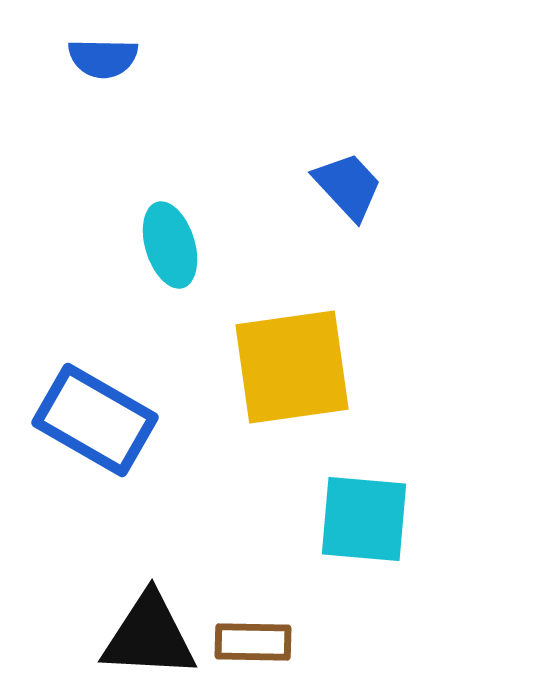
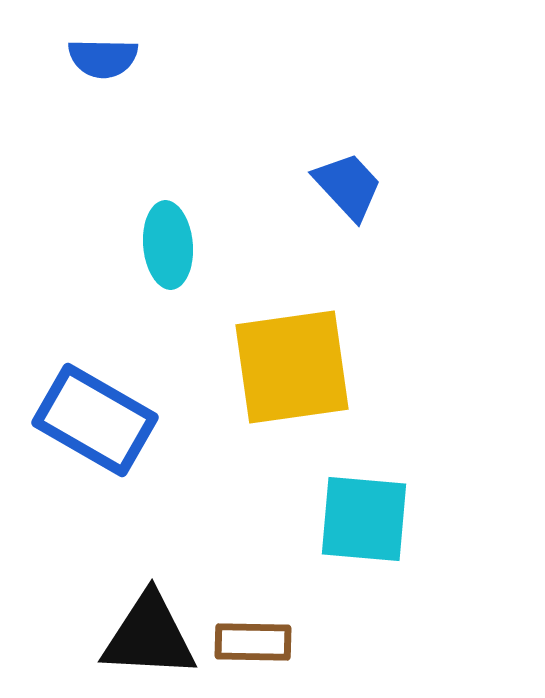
cyan ellipse: moved 2 px left; rotated 12 degrees clockwise
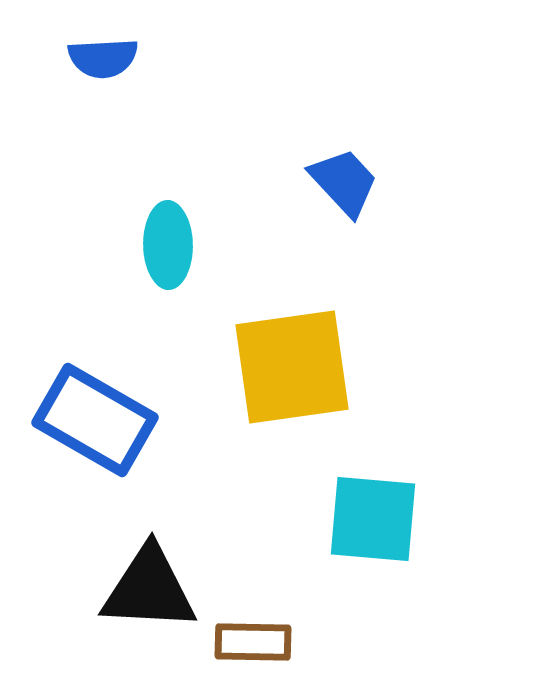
blue semicircle: rotated 4 degrees counterclockwise
blue trapezoid: moved 4 px left, 4 px up
cyan ellipse: rotated 4 degrees clockwise
cyan square: moved 9 px right
black triangle: moved 47 px up
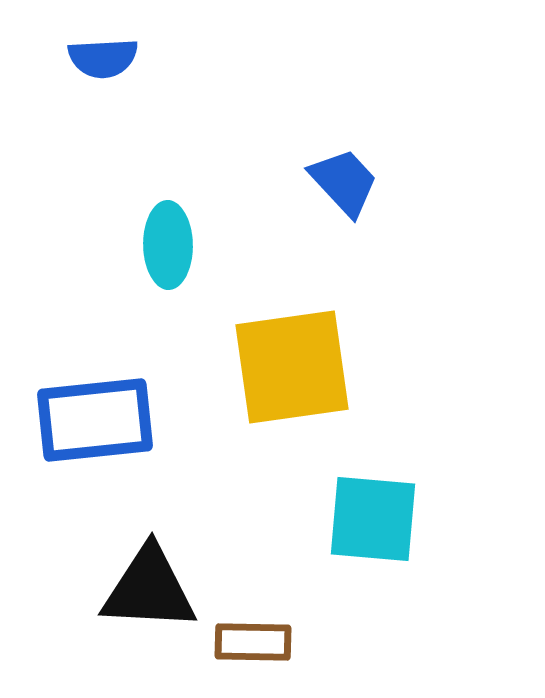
blue rectangle: rotated 36 degrees counterclockwise
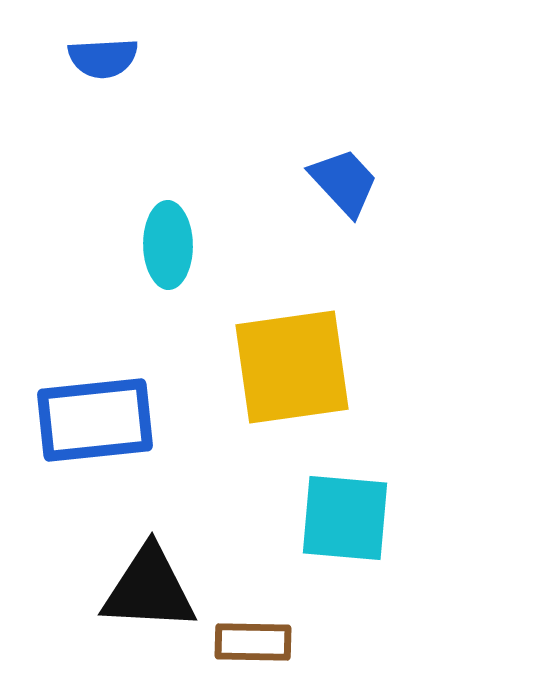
cyan square: moved 28 px left, 1 px up
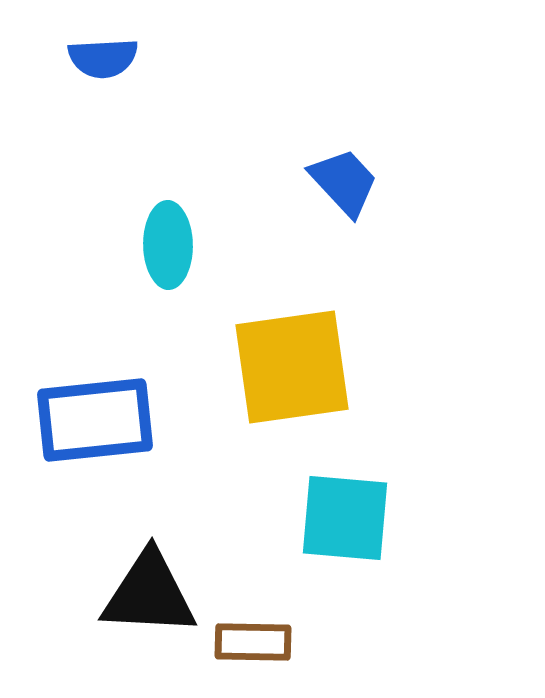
black triangle: moved 5 px down
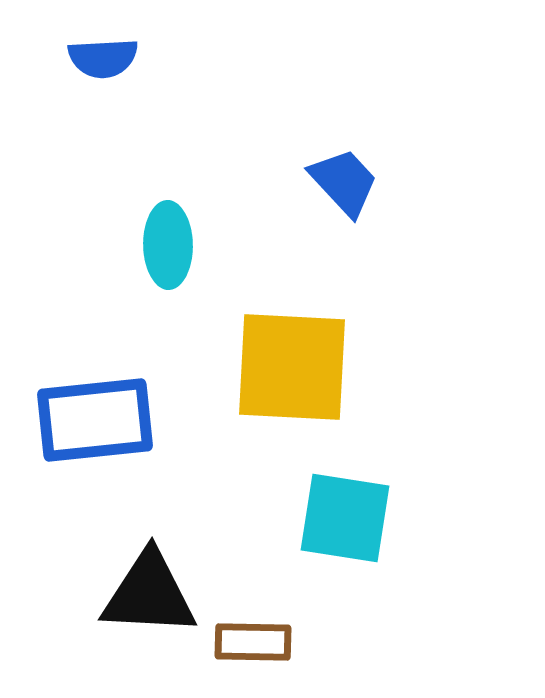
yellow square: rotated 11 degrees clockwise
cyan square: rotated 4 degrees clockwise
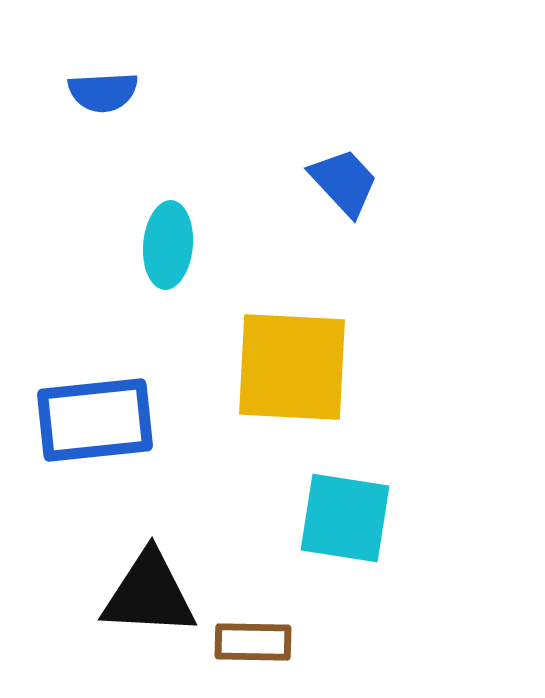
blue semicircle: moved 34 px down
cyan ellipse: rotated 6 degrees clockwise
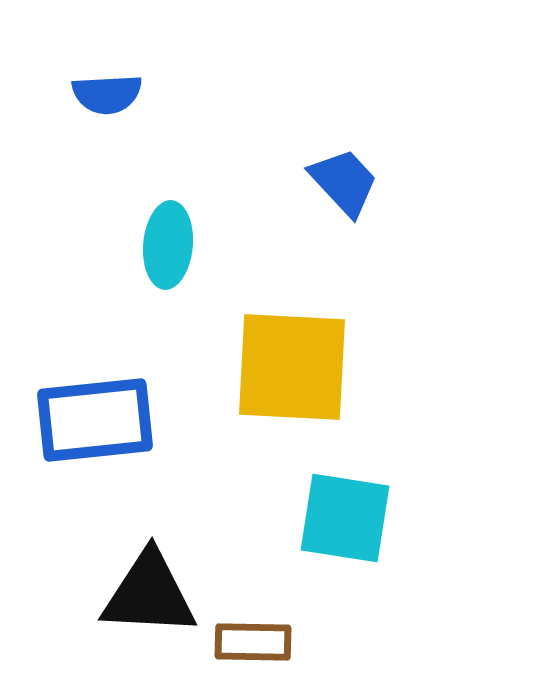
blue semicircle: moved 4 px right, 2 px down
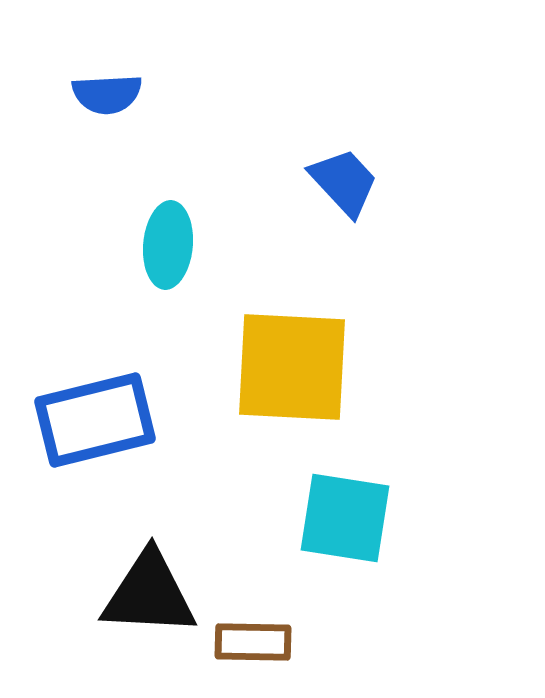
blue rectangle: rotated 8 degrees counterclockwise
